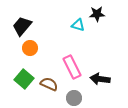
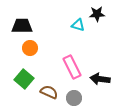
black trapezoid: rotated 50 degrees clockwise
brown semicircle: moved 8 px down
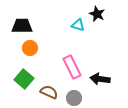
black star: rotated 28 degrees clockwise
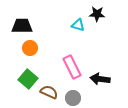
black star: rotated 21 degrees counterclockwise
green square: moved 4 px right
gray circle: moved 1 px left
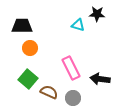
pink rectangle: moved 1 px left, 1 px down
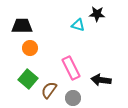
black arrow: moved 1 px right, 1 px down
brown semicircle: moved 2 px up; rotated 78 degrees counterclockwise
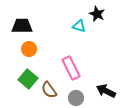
black star: rotated 21 degrees clockwise
cyan triangle: moved 1 px right, 1 px down
orange circle: moved 1 px left, 1 px down
black arrow: moved 5 px right, 11 px down; rotated 18 degrees clockwise
brown semicircle: rotated 72 degrees counterclockwise
gray circle: moved 3 px right
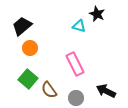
black trapezoid: rotated 40 degrees counterclockwise
orange circle: moved 1 px right, 1 px up
pink rectangle: moved 4 px right, 4 px up
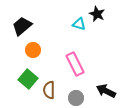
cyan triangle: moved 2 px up
orange circle: moved 3 px right, 2 px down
brown semicircle: rotated 36 degrees clockwise
